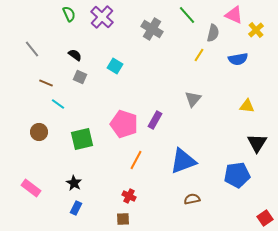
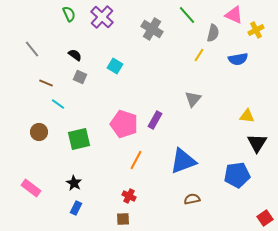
yellow cross: rotated 14 degrees clockwise
yellow triangle: moved 10 px down
green square: moved 3 px left
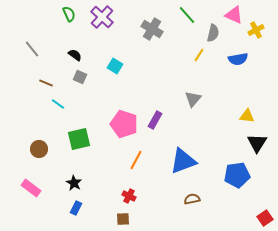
brown circle: moved 17 px down
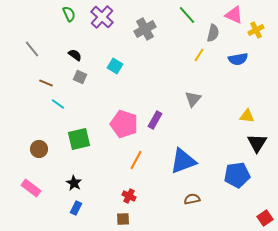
gray cross: moved 7 px left; rotated 30 degrees clockwise
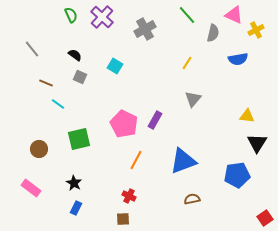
green semicircle: moved 2 px right, 1 px down
yellow line: moved 12 px left, 8 px down
pink pentagon: rotated 8 degrees clockwise
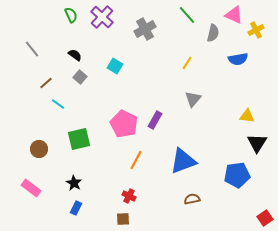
gray square: rotated 16 degrees clockwise
brown line: rotated 64 degrees counterclockwise
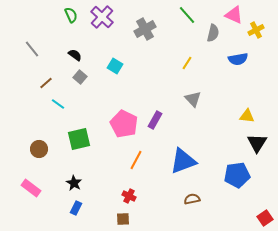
gray triangle: rotated 24 degrees counterclockwise
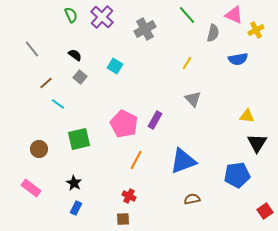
red square: moved 7 px up
